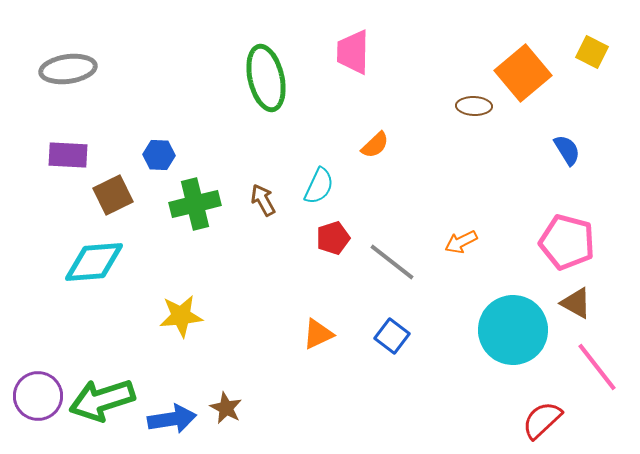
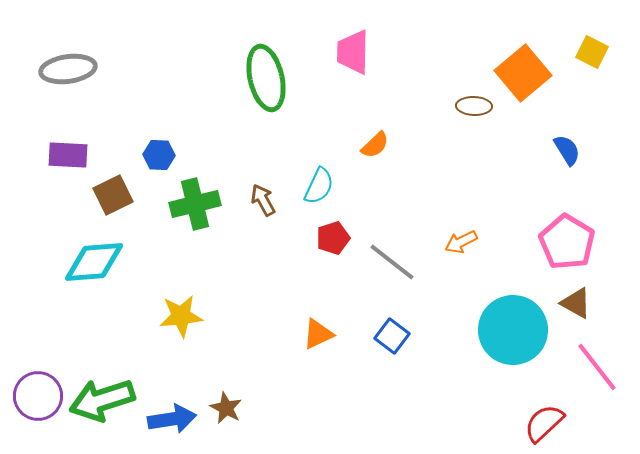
pink pentagon: rotated 16 degrees clockwise
red semicircle: moved 2 px right, 3 px down
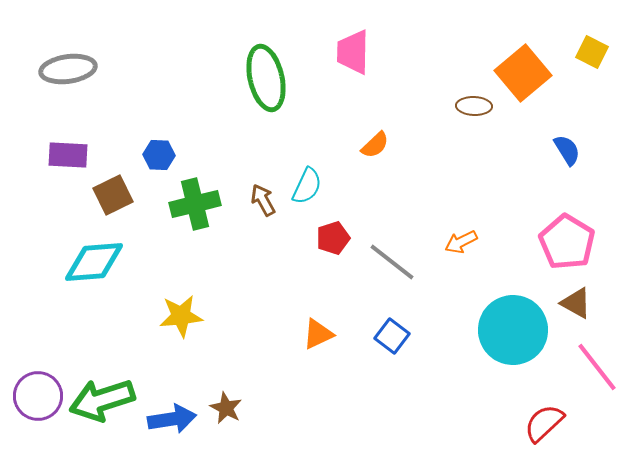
cyan semicircle: moved 12 px left
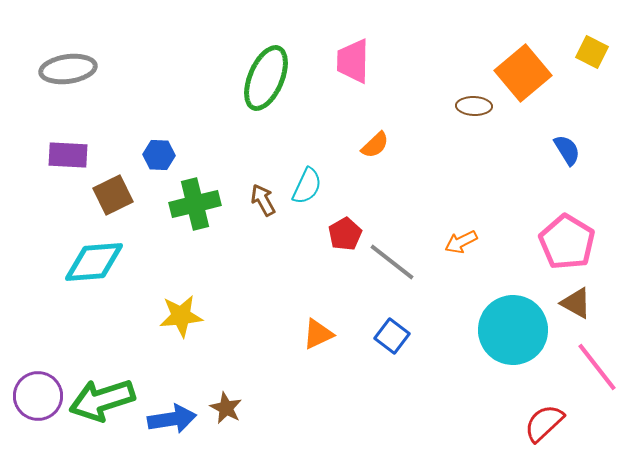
pink trapezoid: moved 9 px down
green ellipse: rotated 36 degrees clockwise
red pentagon: moved 12 px right, 4 px up; rotated 12 degrees counterclockwise
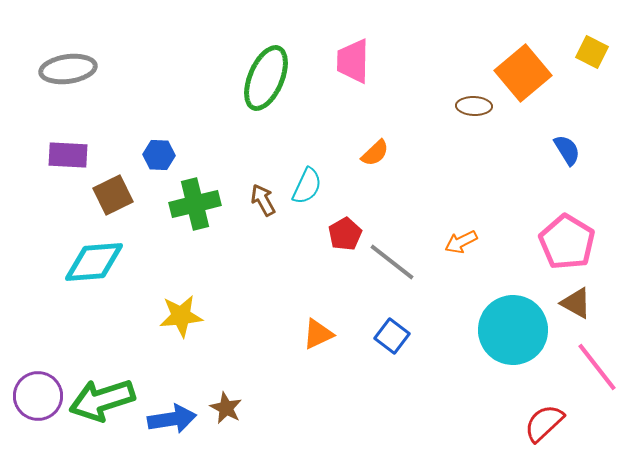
orange semicircle: moved 8 px down
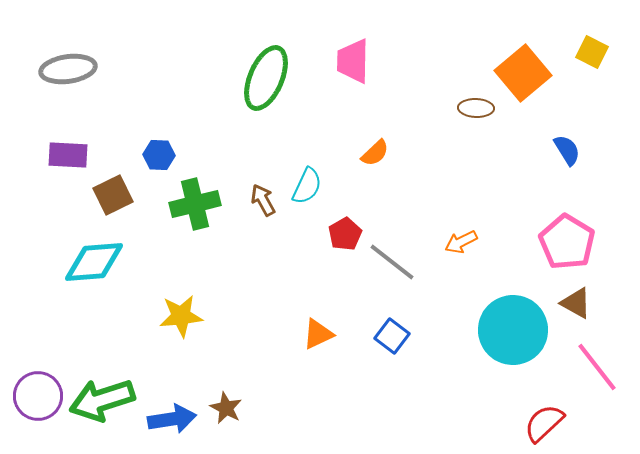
brown ellipse: moved 2 px right, 2 px down
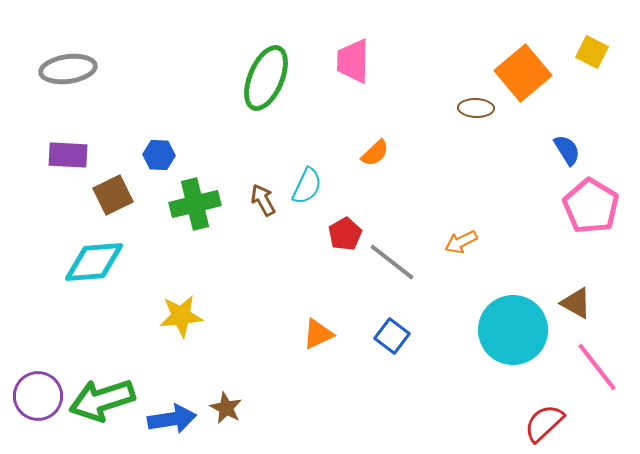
pink pentagon: moved 24 px right, 36 px up
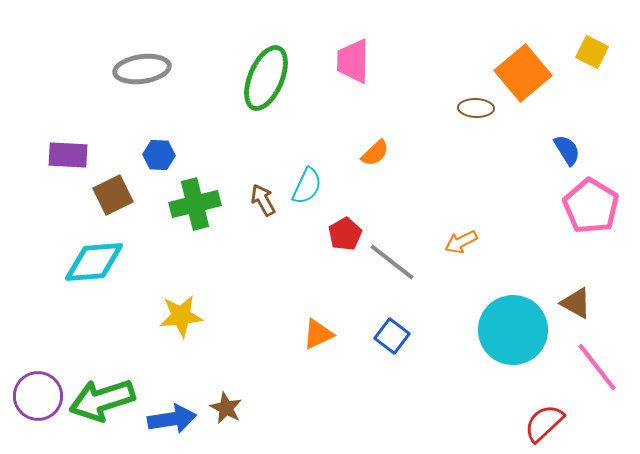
gray ellipse: moved 74 px right
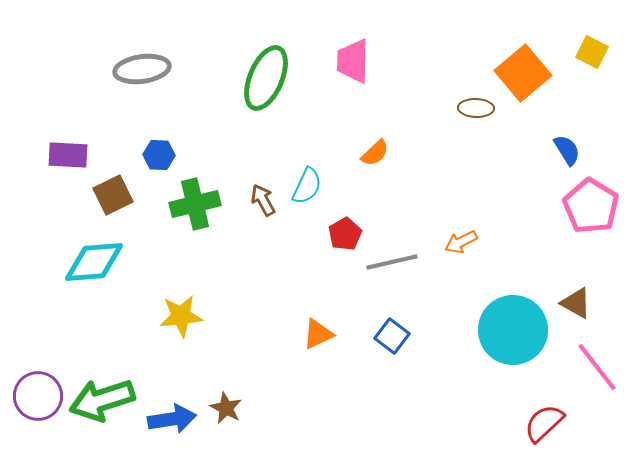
gray line: rotated 51 degrees counterclockwise
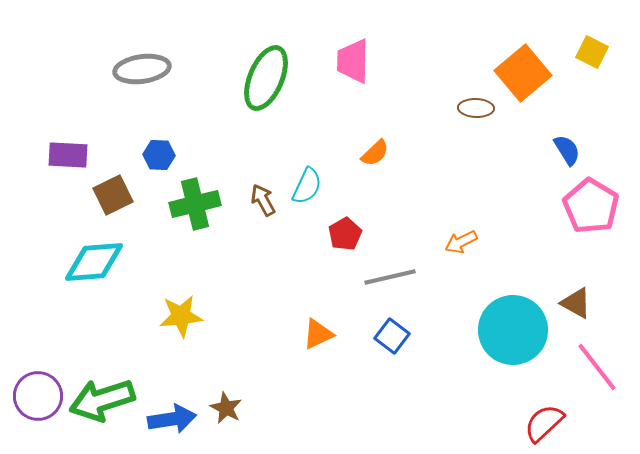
gray line: moved 2 px left, 15 px down
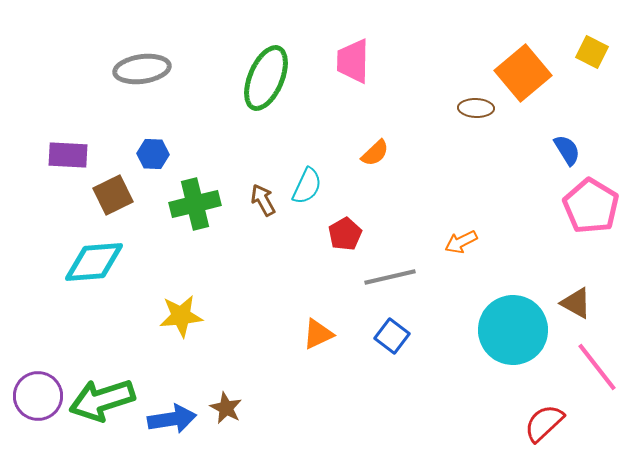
blue hexagon: moved 6 px left, 1 px up
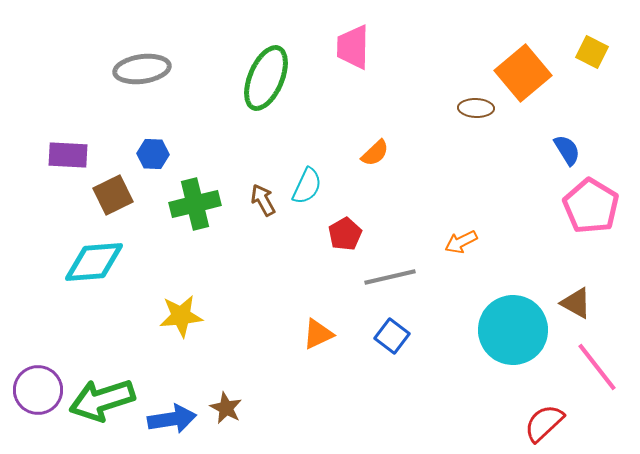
pink trapezoid: moved 14 px up
purple circle: moved 6 px up
